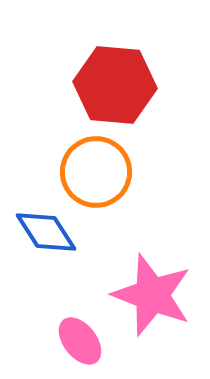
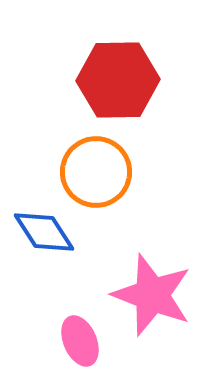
red hexagon: moved 3 px right, 5 px up; rotated 6 degrees counterclockwise
blue diamond: moved 2 px left
pink ellipse: rotated 15 degrees clockwise
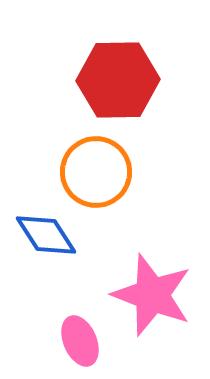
blue diamond: moved 2 px right, 3 px down
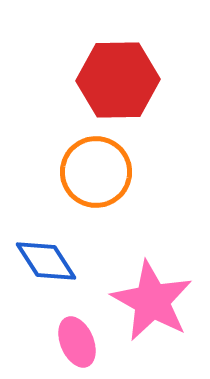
blue diamond: moved 26 px down
pink star: moved 6 px down; rotated 8 degrees clockwise
pink ellipse: moved 3 px left, 1 px down
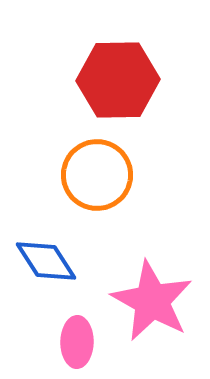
orange circle: moved 1 px right, 3 px down
pink ellipse: rotated 24 degrees clockwise
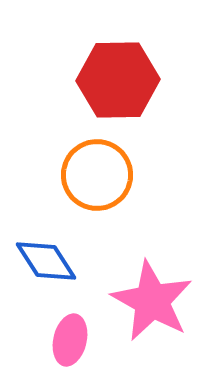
pink ellipse: moved 7 px left, 2 px up; rotated 12 degrees clockwise
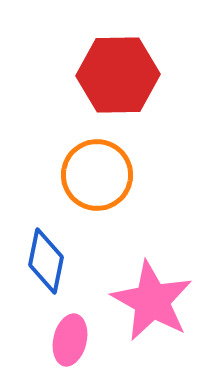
red hexagon: moved 5 px up
blue diamond: rotated 44 degrees clockwise
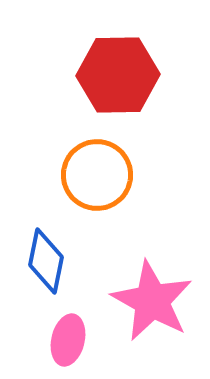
pink ellipse: moved 2 px left
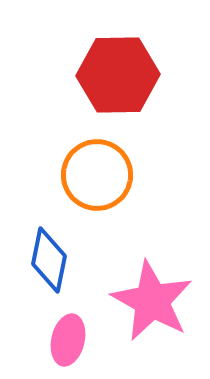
blue diamond: moved 3 px right, 1 px up
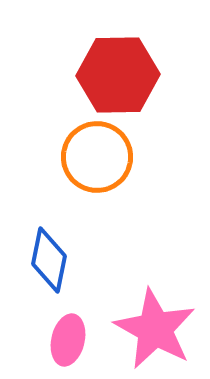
orange circle: moved 18 px up
pink star: moved 3 px right, 28 px down
